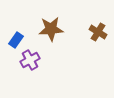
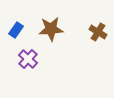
blue rectangle: moved 10 px up
purple cross: moved 2 px left, 1 px up; rotated 18 degrees counterclockwise
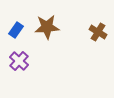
brown star: moved 4 px left, 2 px up
purple cross: moved 9 px left, 2 px down
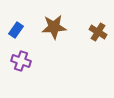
brown star: moved 7 px right
purple cross: moved 2 px right; rotated 24 degrees counterclockwise
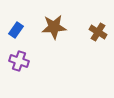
purple cross: moved 2 px left
